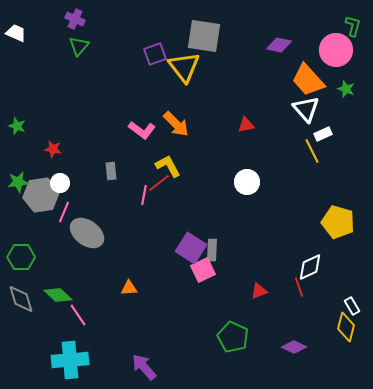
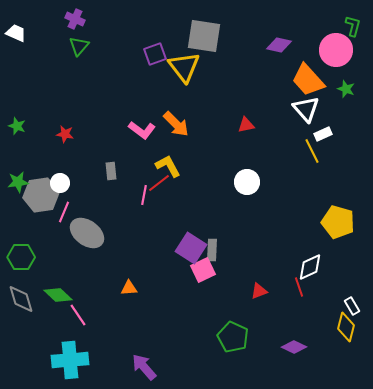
red star at (53, 149): moved 12 px right, 15 px up
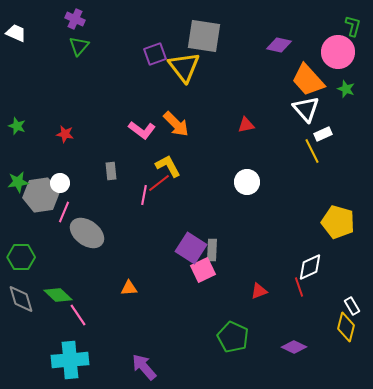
pink circle at (336, 50): moved 2 px right, 2 px down
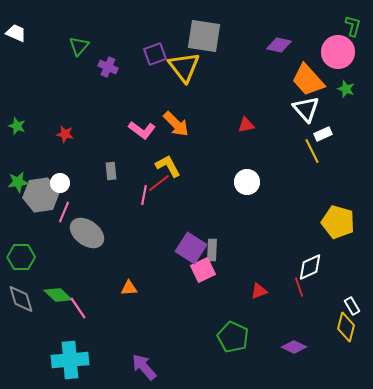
purple cross at (75, 19): moved 33 px right, 48 px down
pink line at (78, 315): moved 7 px up
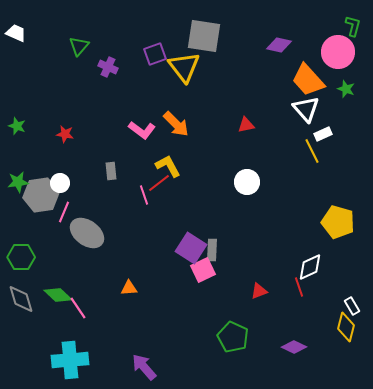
pink line at (144, 195): rotated 30 degrees counterclockwise
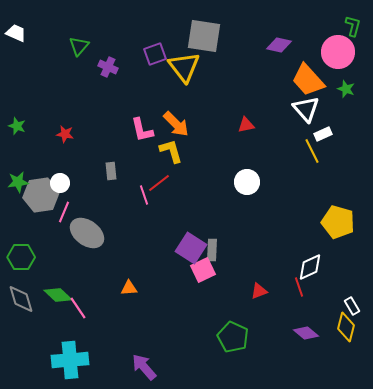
pink L-shape at (142, 130): rotated 40 degrees clockwise
yellow L-shape at (168, 166): moved 3 px right, 15 px up; rotated 12 degrees clockwise
purple diamond at (294, 347): moved 12 px right, 14 px up; rotated 15 degrees clockwise
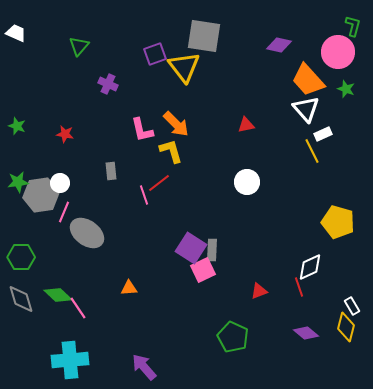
purple cross at (108, 67): moved 17 px down
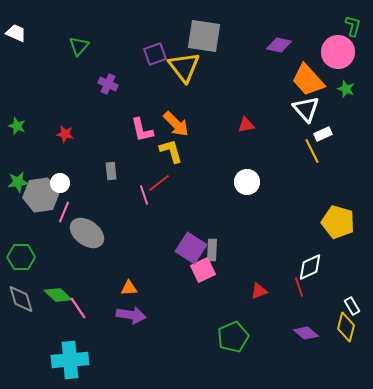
green pentagon at (233, 337): rotated 24 degrees clockwise
purple arrow at (144, 367): moved 13 px left, 52 px up; rotated 140 degrees clockwise
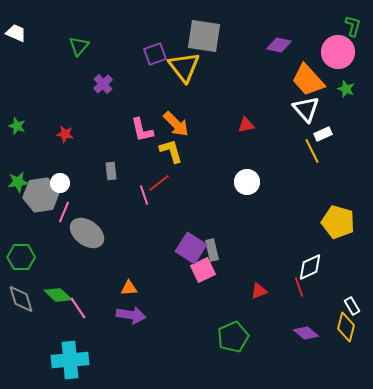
purple cross at (108, 84): moved 5 px left; rotated 24 degrees clockwise
gray rectangle at (212, 250): rotated 15 degrees counterclockwise
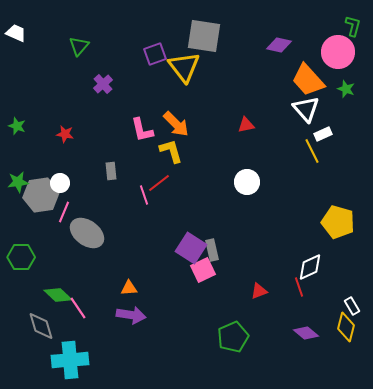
gray diamond at (21, 299): moved 20 px right, 27 px down
